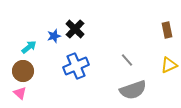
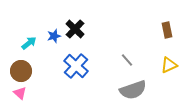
cyan arrow: moved 4 px up
blue cross: rotated 25 degrees counterclockwise
brown circle: moved 2 px left
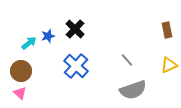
blue star: moved 6 px left
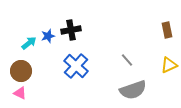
black cross: moved 4 px left, 1 px down; rotated 36 degrees clockwise
pink triangle: rotated 16 degrees counterclockwise
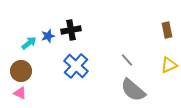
gray semicircle: rotated 60 degrees clockwise
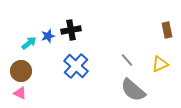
yellow triangle: moved 9 px left, 1 px up
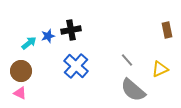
yellow triangle: moved 5 px down
